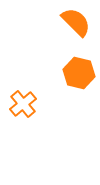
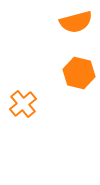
orange semicircle: rotated 120 degrees clockwise
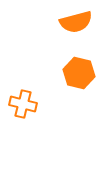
orange cross: rotated 36 degrees counterclockwise
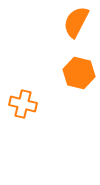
orange semicircle: rotated 132 degrees clockwise
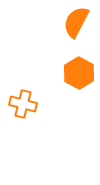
orange hexagon: rotated 16 degrees clockwise
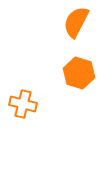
orange hexagon: rotated 12 degrees counterclockwise
